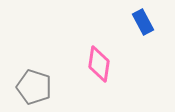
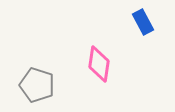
gray pentagon: moved 3 px right, 2 px up
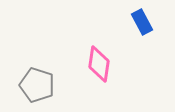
blue rectangle: moved 1 px left
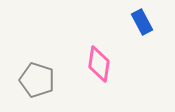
gray pentagon: moved 5 px up
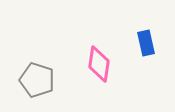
blue rectangle: moved 4 px right, 21 px down; rotated 15 degrees clockwise
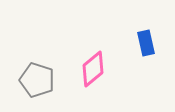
pink diamond: moved 6 px left, 5 px down; rotated 42 degrees clockwise
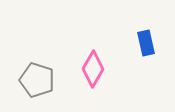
pink diamond: rotated 21 degrees counterclockwise
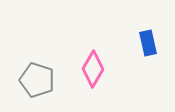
blue rectangle: moved 2 px right
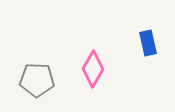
gray pentagon: rotated 16 degrees counterclockwise
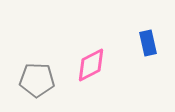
pink diamond: moved 2 px left, 4 px up; rotated 33 degrees clockwise
